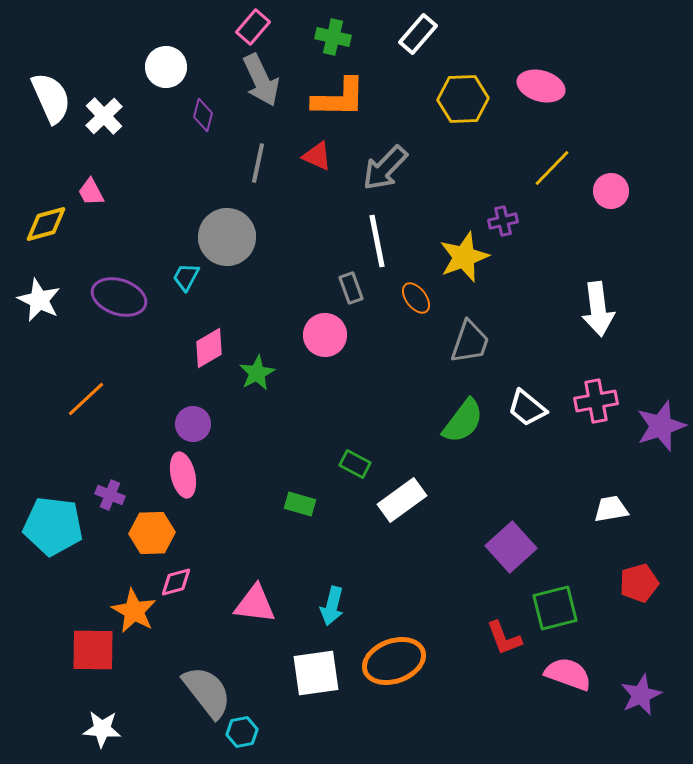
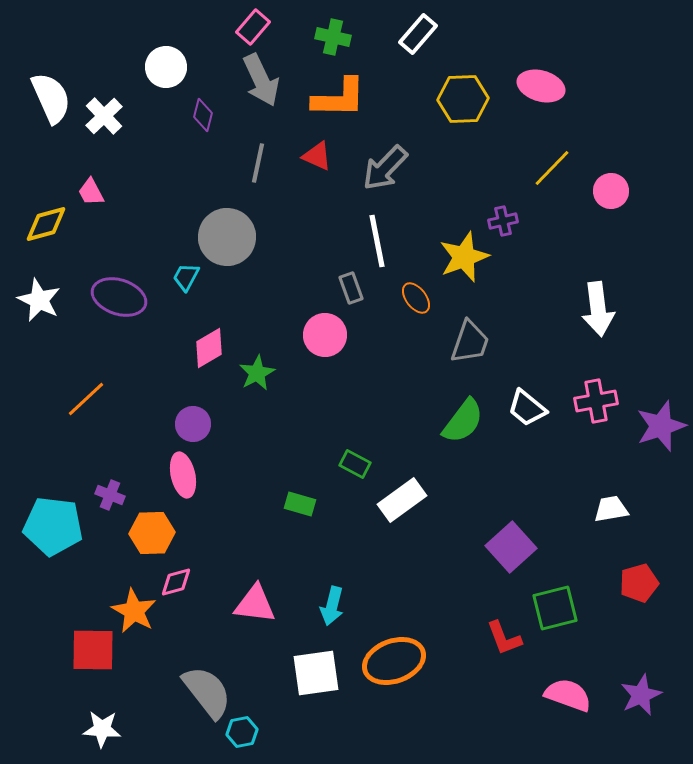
pink semicircle at (568, 674): moved 21 px down
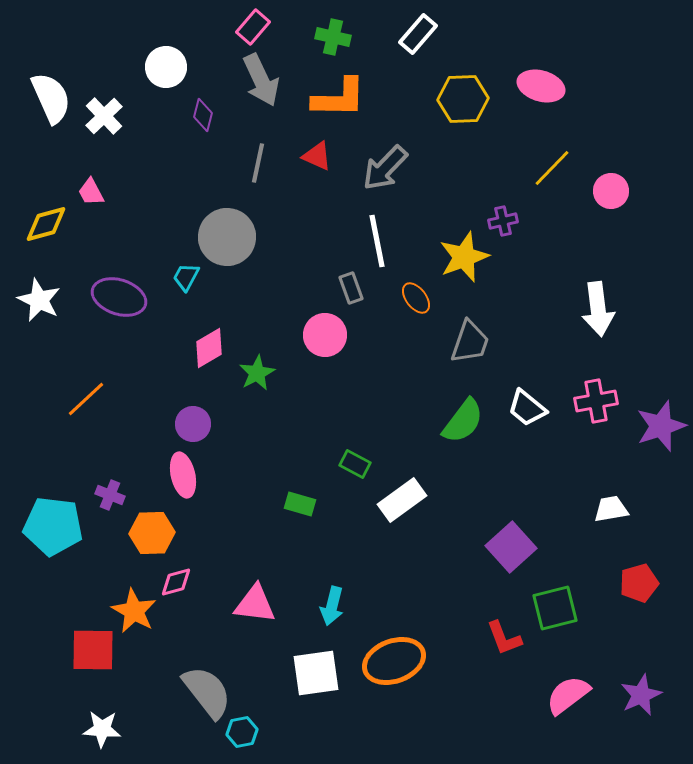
pink semicircle at (568, 695): rotated 57 degrees counterclockwise
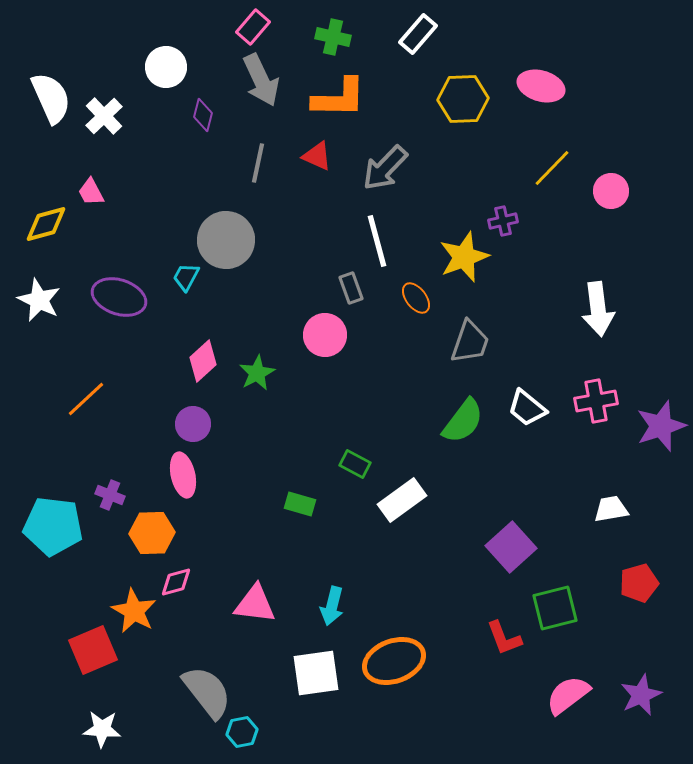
gray circle at (227, 237): moved 1 px left, 3 px down
white line at (377, 241): rotated 4 degrees counterclockwise
pink diamond at (209, 348): moved 6 px left, 13 px down; rotated 12 degrees counterclockwise
red square at (93, 650): rotated 24 degrees counterclockwise
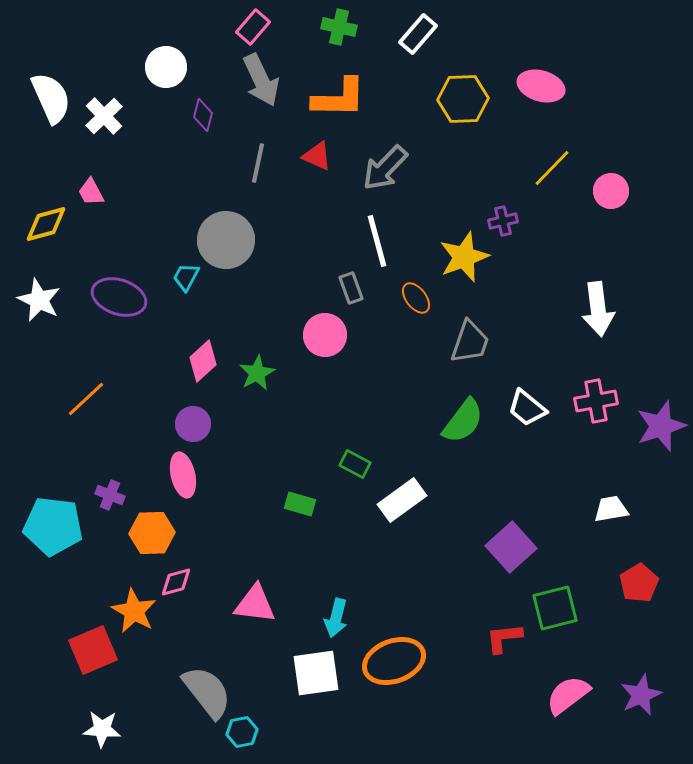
green cross at (333, 37): moved 6 px right, 10 px up
red pentagon at (639, 583): rotated 15 degrees counterclockwise
cyan arrow at (332, 606): moved 4 px right, 12 px down
red L-shape at (504, 638): rotated 105 degrees clockwise
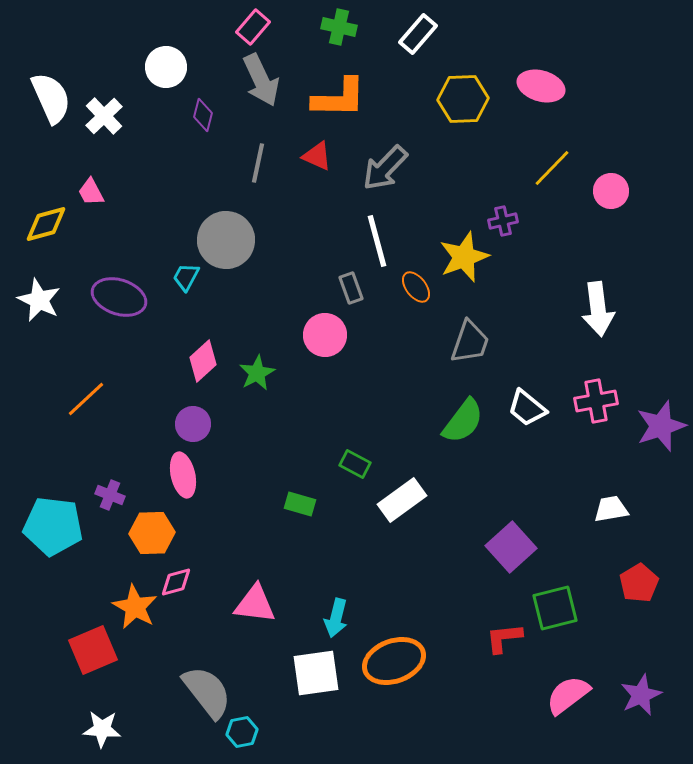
orange ellipse at (416, 298): moved 11 px up
orange star at (134, 611): moved 1 px right, 4 px up
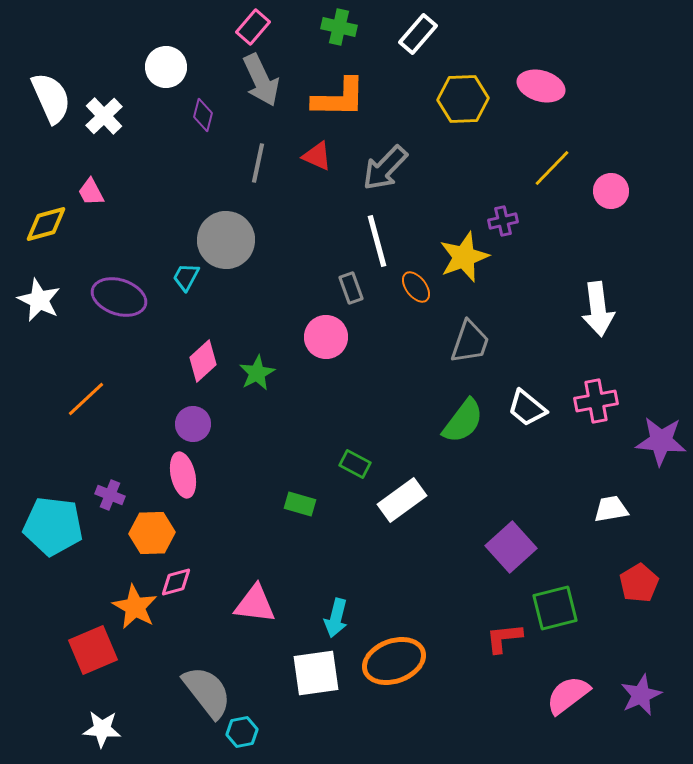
pink circle at (325, 335): moved 1 px right, 2 px down
purple star at (661, 426): moved 15 px down; rotated 24 degrees clockwise
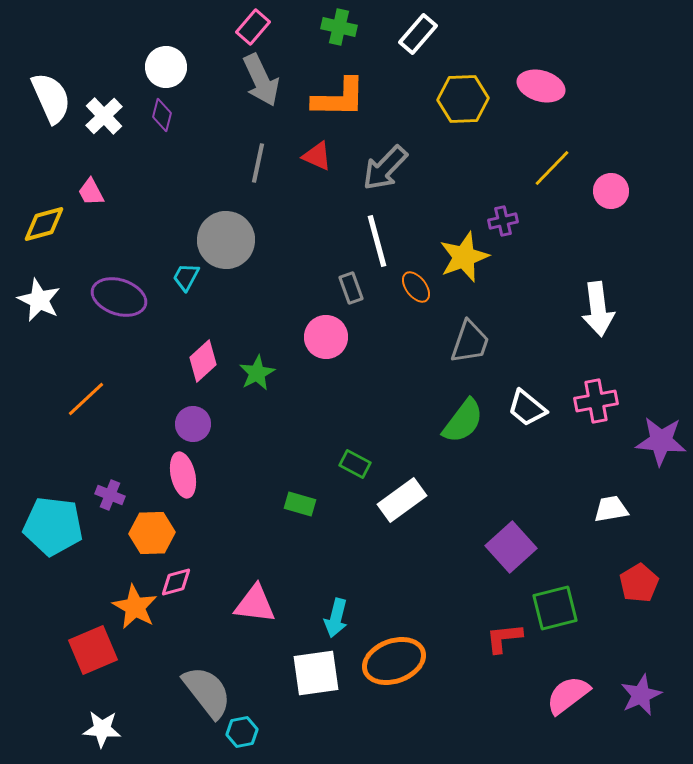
purple diamond at (203, 115): moved 41 px left
yellow diamond at (46, 224): moved 2 px left
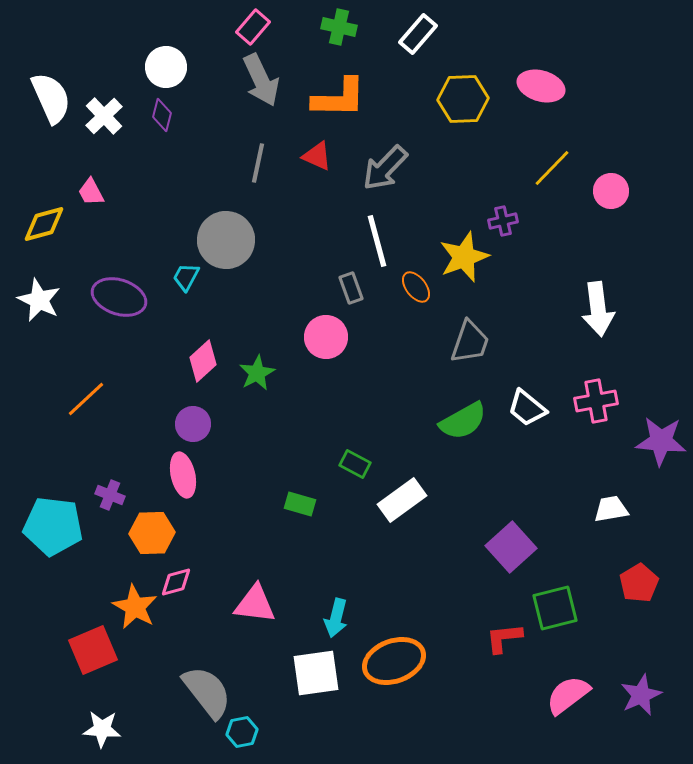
green semicircle at (463, 421): rotated 24 degrees clockwise
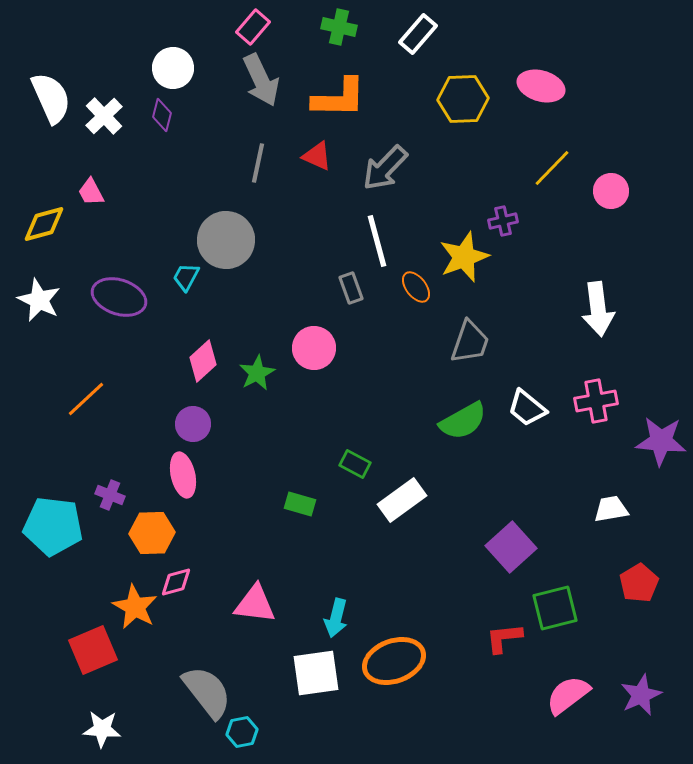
white circle at (166, 67): moved 7 px right, 1 px down
pink circle at (326, 337): moved 12 px left, 11 px down
